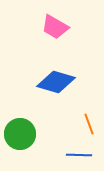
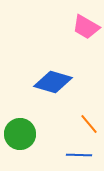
pink trapezoid: moved 31 px right
blue diamond: moved 3 px left
orange line: rotated 20 degrees counterclockwise
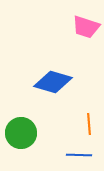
pink trapezoid: rotated 12 degrees counterclockwise
orange line: rotated 35 degrees clockwise
green circle: moved 1 px right, 1 px up
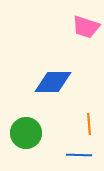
blue diamond: rotated 15 degrees counterclockwise
green circle: moved 5 px right
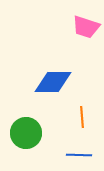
orange line: moved 7 px left, 7 px up
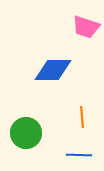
blue diamond: moved 12 px up
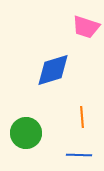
blue diamond: rotated 18 degrees counterclockwise
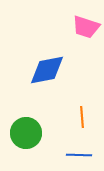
blue diamond: moved 6 px left; rotated 6 degrees clockwise
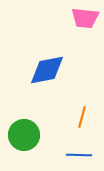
pink trapezoid: moved 1 px left, 9 px up; rotated 12 degrees counterclockwise
orange line: rotated 20 degrees clockwise
green circle: moved 2 px left, 2 px down
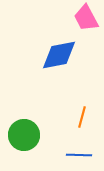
pink trapezoid: moved 1 px right; rotated 56 degrees clockwise
blue diamond: moved 12 px right, 15 px up
